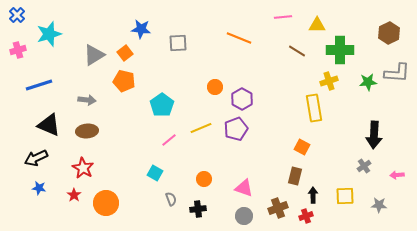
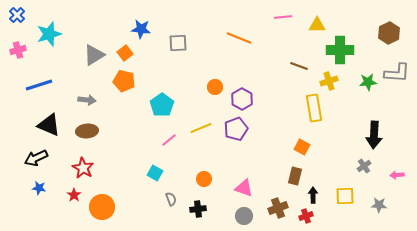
brown line at (297, 51): moved 2 px right, 15 px down; rotated 12 degrees counterclockwise
orange circle at (106, 203): moved 4 px left, 4 px down
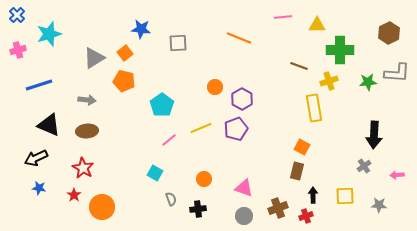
gray triangle at (94, 55): moved 3 px down
brown rectangle at (295, 176): moved 2 px right, 5 px up
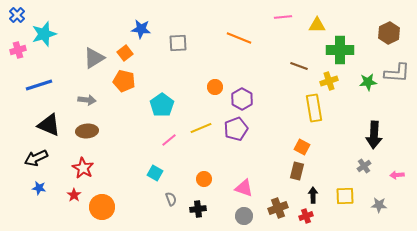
cyan star at (49, 34): moved 5 px left
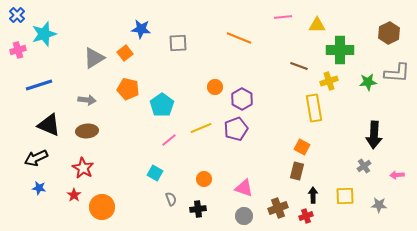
orange pentagon at (124, 81): moved 4 px right, 8 px down
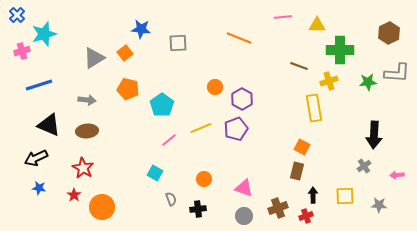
pink cross at (18, 50): moved 4 px right, 1 px down
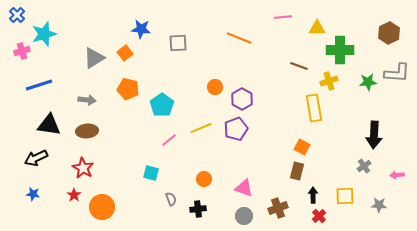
yellow triangle at (317, 25): moved 3 px down
black triangle at (49, 125): rotated 15 degrees counterclockwise
cyan square at (155, 173): moved 4 px left; rotated 14 degrees counterclockwise
blue star at (39, 188): moved 6 px left, 6 px down
red cross at (306, 216): moved 13 px right; rotated 24 degrees counterclockwise
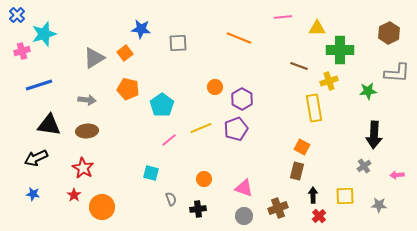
green star at (368, 82): moved 9 px down
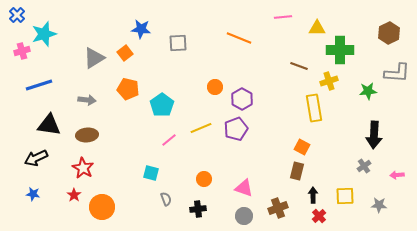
brown ellipse at (87, 131): moved 4 px down
gray semicircle at (171, 199): moved 5 px left
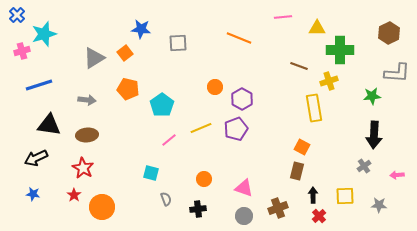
green star at (368, 91): moved 4 px right, 5 px down
